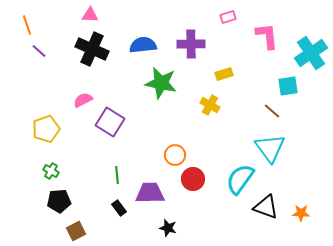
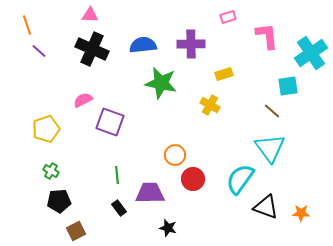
purple square: rotated 12 degrees counterclockwise
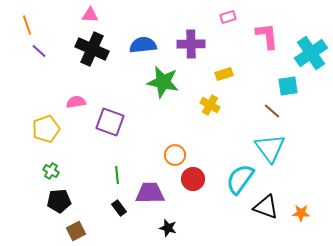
green star: moved 2 px right, 1 px up
pink semicircle: moved 7 px left, 2 px down; rotated 18 degrees clockwise
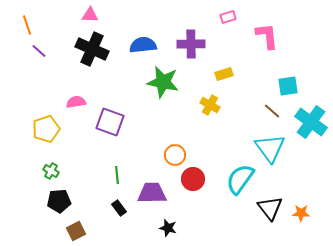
cyan cross: moved 69 px down; rotated 20 degrees counterclockwise
purple trapezoid: moved 2 px right
black triangle: moved 4 px right, 1 px down; rotated 32 degrees clockwise
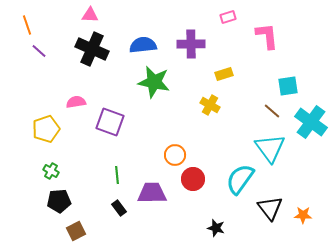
green star: moved 9 px left
orange star: moved 2 px right, 2 px down
black star: moved 48 px right
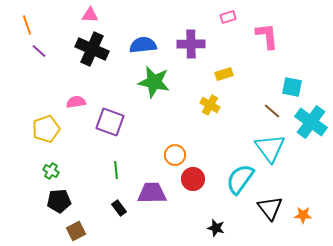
cyan square: moved 4 px right, 1 px down; rotated 20 degrees clockwise
green line: moved 1 px left, 5 px up
